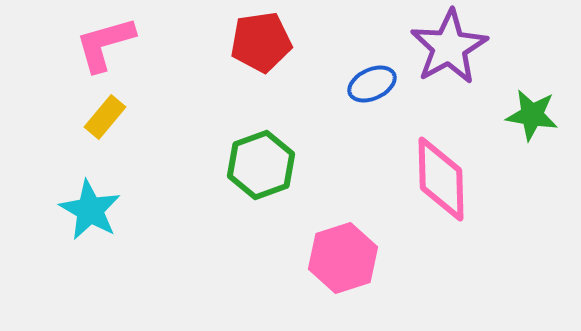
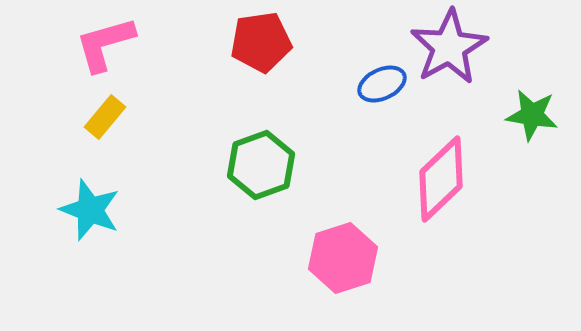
blue ellipse: moved 10 px right
pink diamond: rotated 48 degrees clockwise
cyan star: rotated 8 degrees counterclockwise
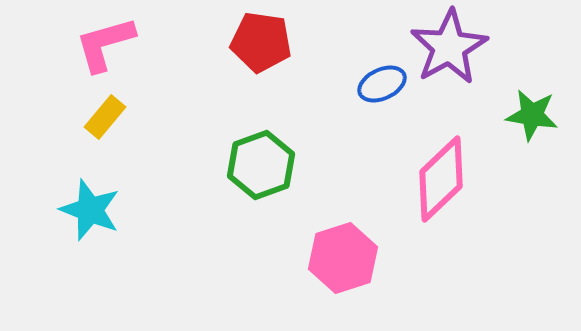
red pentagon: rotated 16 degrees clockwise
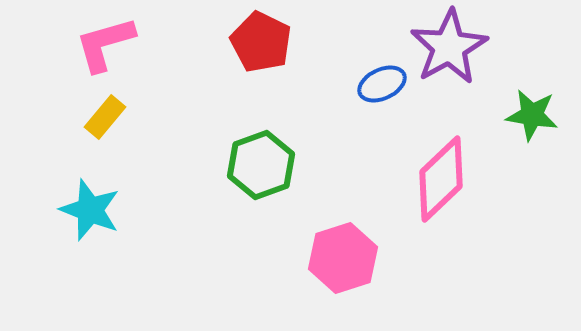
red pentagon: rotated 18 degrees clockwise
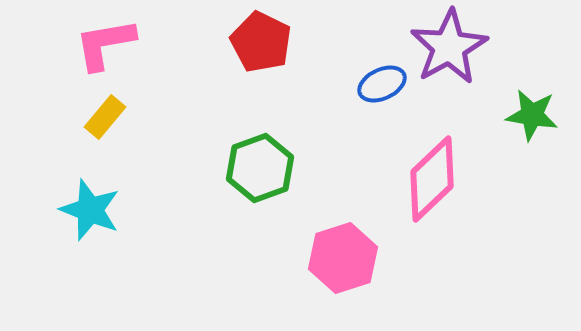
pink L-shape: rotated 6 degrees clockwise
green hexagon: moved 1 px left, 3 px down
pink diamond: moved 9 px left
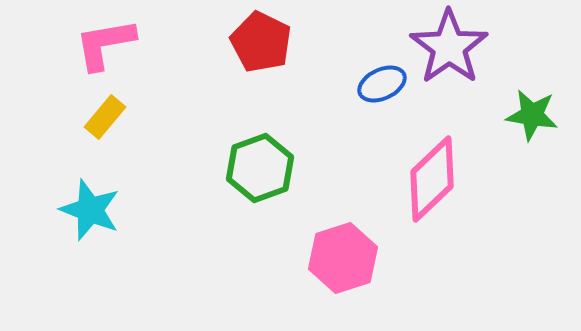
purple star: rotated 6 degrees counterclockwise
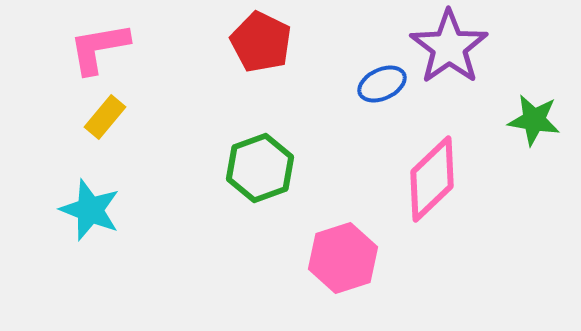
pink L-shape: moved 6 px left, 4 px down
green star: moved 2 px right, 5 px down
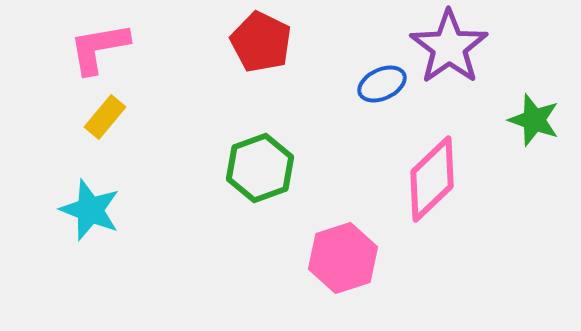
green star: rotated 10 degrees clockwise
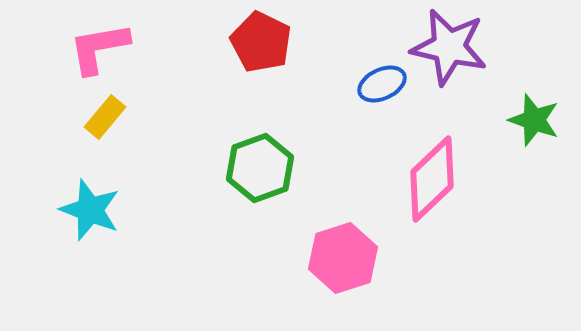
purple star: rotated 24 degrees counterclockwise
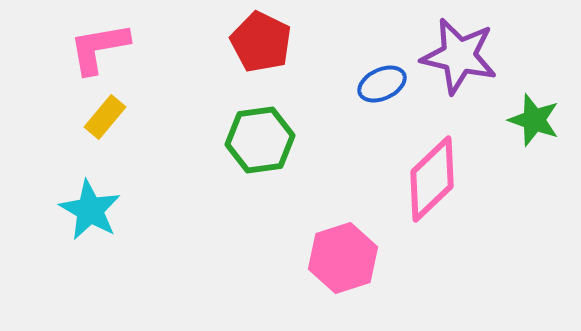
purple star: moved 10 px right, 9 px down
green hexagon: moved 28 px up; rotated 12 degrees clockwise
cyan star: rotated 8 degrees clockwise
